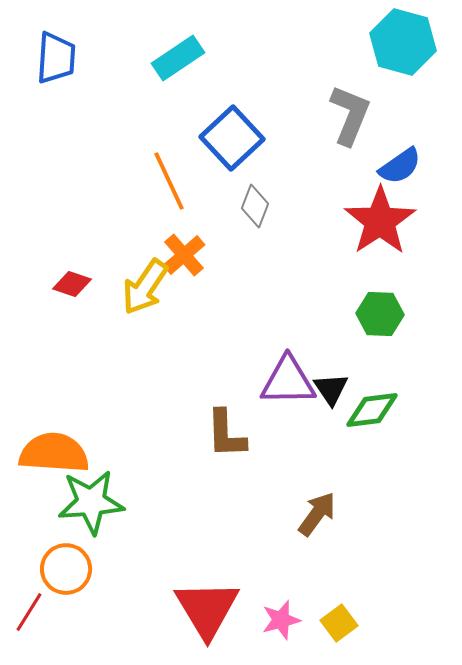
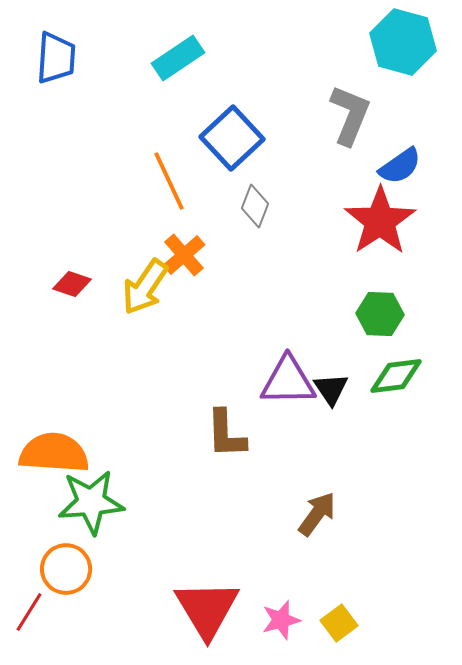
green diamond: moved 24 px right, 34 px up
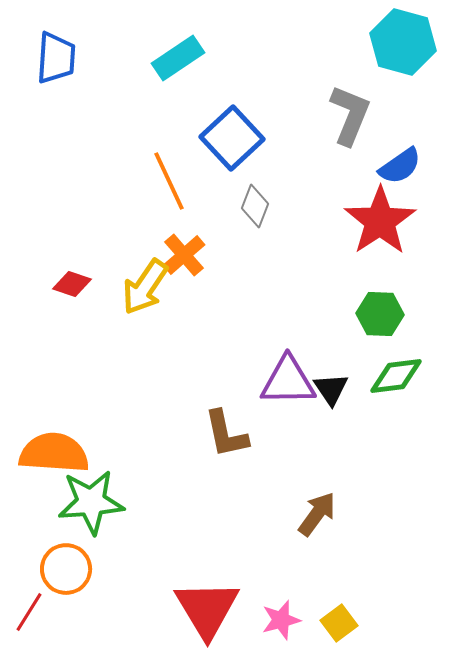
brown L-shape: rotated 10 degrees counterclockwise
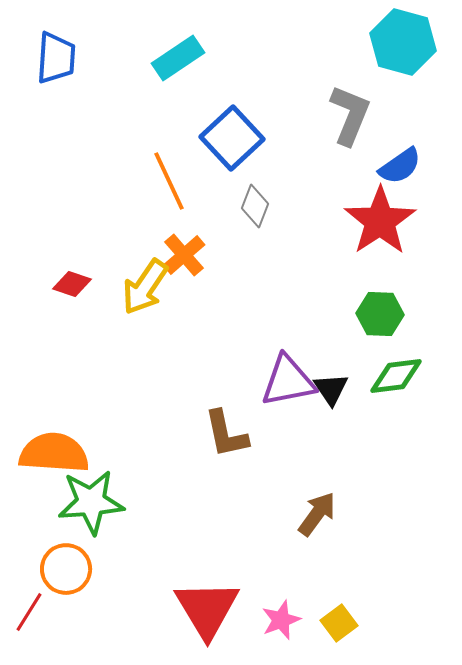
purple triangle: rotated 10 degrees counterclockwise
pink star: rotated 6 degrees counterclockwise
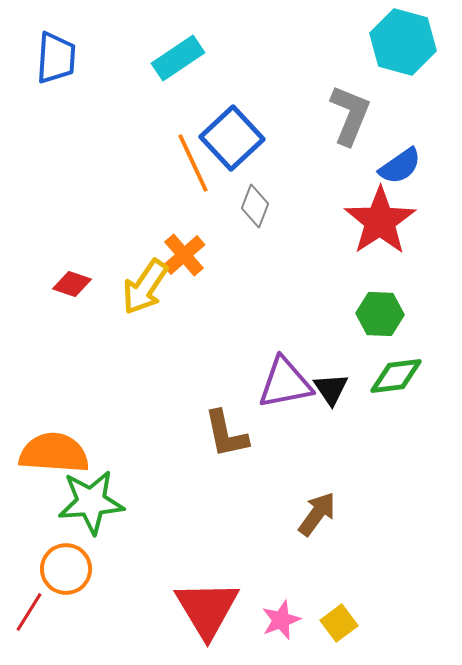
orange line: moved 24 px right, 18 px up
purple triangle: moved 3 px left, 2 px down
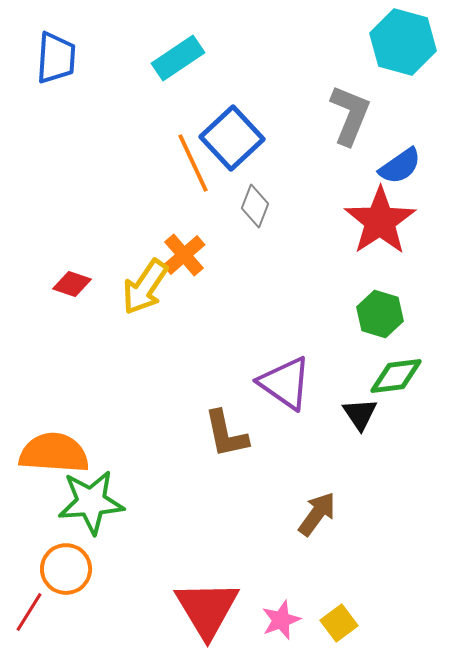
green hexagon: rotated 15 degrees clockwise
purple triangle: rotated 46 degrees clockwise
black triangle: moved 29 px right, 25 px down
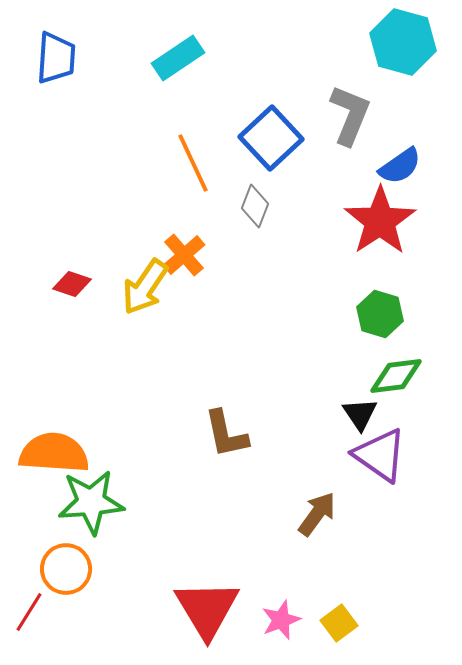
blue square: moved 39 px right
purple triangle: moved 95 px right, 72 px down
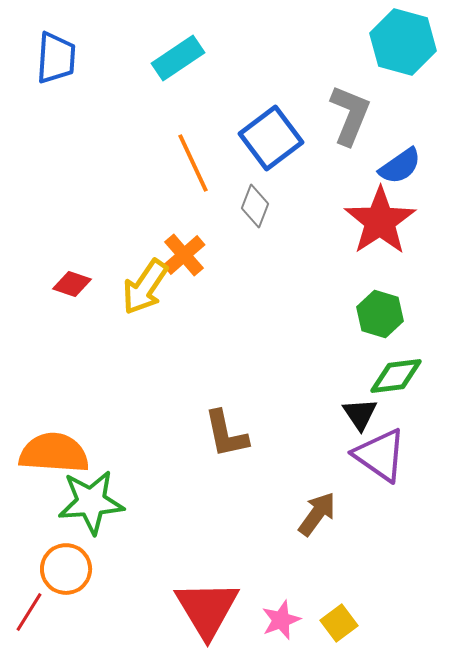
blue square: rotated 6 degrees clockwise
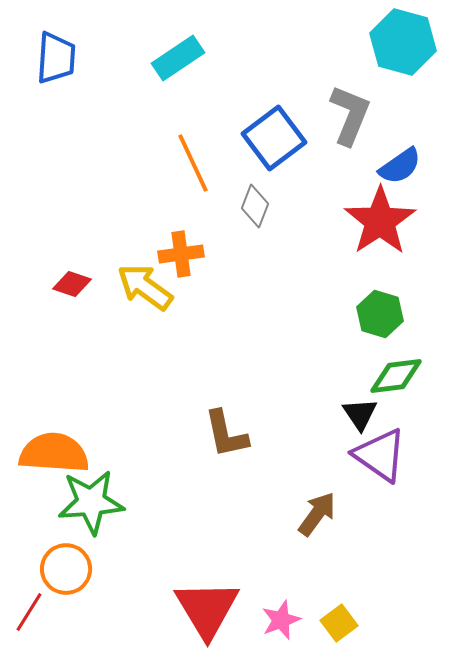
blue square: moved 3 px right
orange cross: moved 3 px left, 1 px up; rotated 33 degrees clockwise
yellow arrow: rotated 92 degrees clockwise
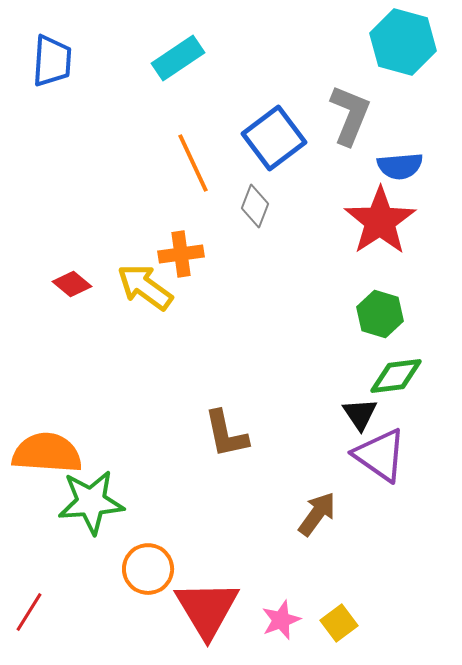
blue trapezoid: moved 4 px left, 3 px down
blue semicircle: rotated 30 degrees clockwise
red diamond: rotated 21 degrees clockwise
orange semicircle: moved 7 px left
orange circle: moved 82 px right
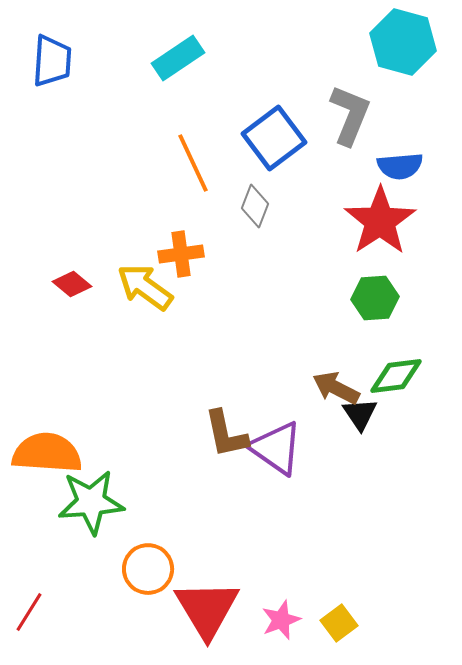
green hexagon: moved 5 px left, 16 px up; rotated 21 degrees counterclockwise
purple triangle: moved 104 px left, 7 px up
brown arrow: moved 19 px right, 126 px up; rotated 99 degrees counterclockwise
